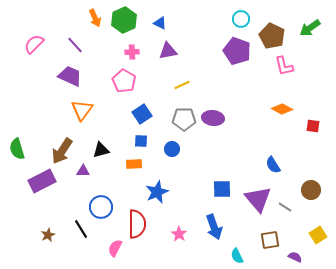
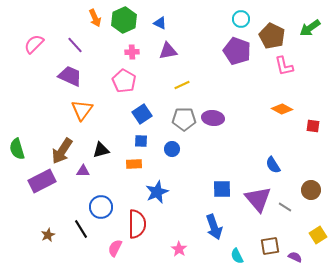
pink star at (179, 234): moved 15 px down
brown square at (270, 240): moved 6 px down
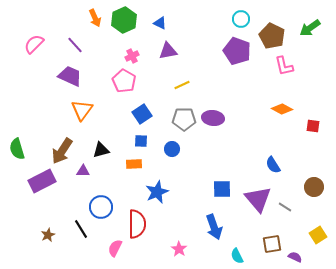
pink cross at (132, 52): moved 4 px down; rotated 24 degrees counterclockwise
brown circle at (311, 190): moved 3 px right, 3 px up
brown square at (270, 246): moved 2 px right, 2 px up
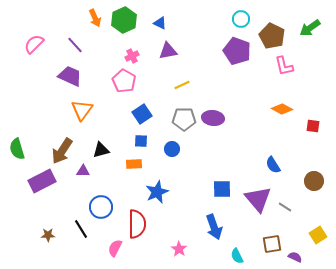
brown circle at (314, 187): moved 6 px up
brown star at (48, 235): rotated 24 degrees clockwise
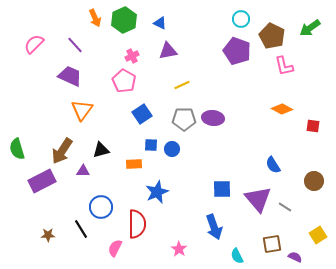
blue square at (141, 141): moved 10 px right, 4 px down
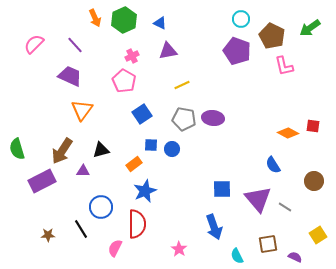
orange diamond at (282, 109): moved 6 px right, 24 px down
gray pentagon at (184, 119): rotated 10 degrees clockwise
orange rectangle at (134, 164): rotated 35 degrees counterclockwise
blue star at (157, 192): moved 12 px left, 1 px up
brown square at (272, 244): moved 4 px left
